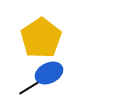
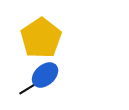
blue ellipse: moved 4 px left, 2 px down; rotated 16 degrees counterclockwise
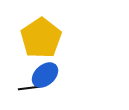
black line: rotated 25 degrees clockwise
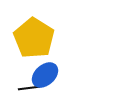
yellow pentagon: moved 7 px left; rotated 6 degrees counterclockwise
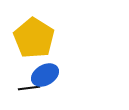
blue ellipse: rotated 12 degrees clockwise
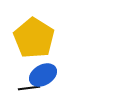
blue ellipse: moved 2 px left
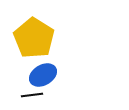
black line: moved 3 px right, 7 px down
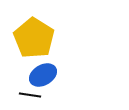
black line: moved 2 px left; rotated 15 degrees clockwise
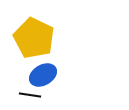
yellow pentagon: rotated 6 degrees counterclockwise
